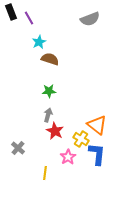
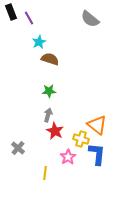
gray semicircle: rotated 60 degrees clockwise
yellow cross: rotated 14 degrees counterclockwise
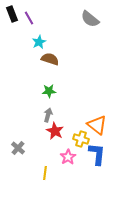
black rectangle: moved 1 px right, 2 px down
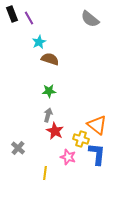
pink star: rotated 21 degrees counterclockwise
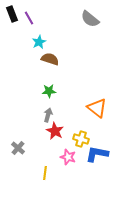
orange triangle: moved 17 px up
blue L-shape: rotated 85 degrees counterclockwise
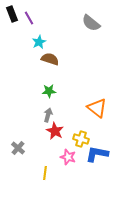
gray semicircle: moved 1 px right, 4 px down
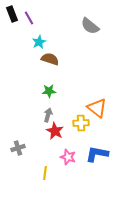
gray semicircle: moved 1 px left, 3 px down
yellow cross: moved 16 px up; rotated 21 degrees counterclockwise
gray cross: rotated 32 degrees clockwise
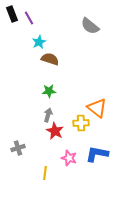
pink star: moved 1 px right, 1 px down
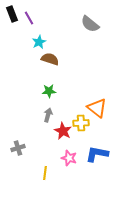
gray semicircle: moved 2 px up
red star: moved 8 px right
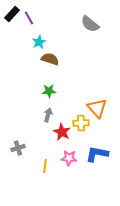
black rectangle: rotated 63 degrees clockwise
orange triangle: rotated 10 degrees clockwise
red star: moved 1 px left, 1 px down
pink star: rotated 14 degrees counterclockwise
yellow line: moved 7 px up
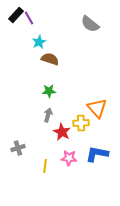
black rectangle: moved 4 px right, 1 px down
